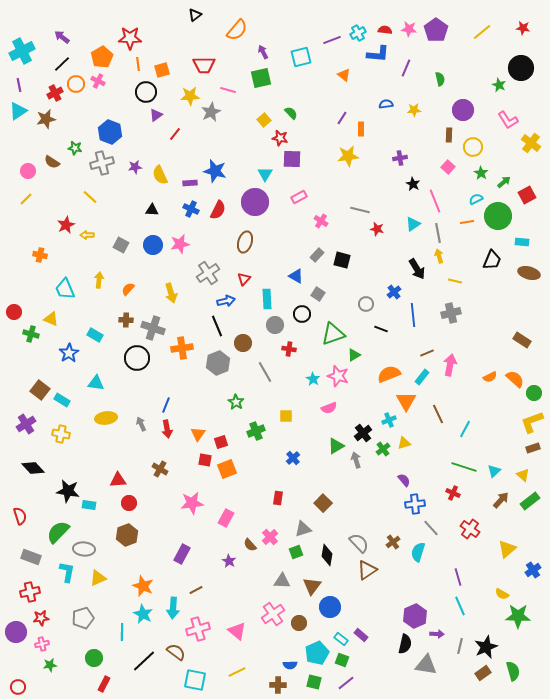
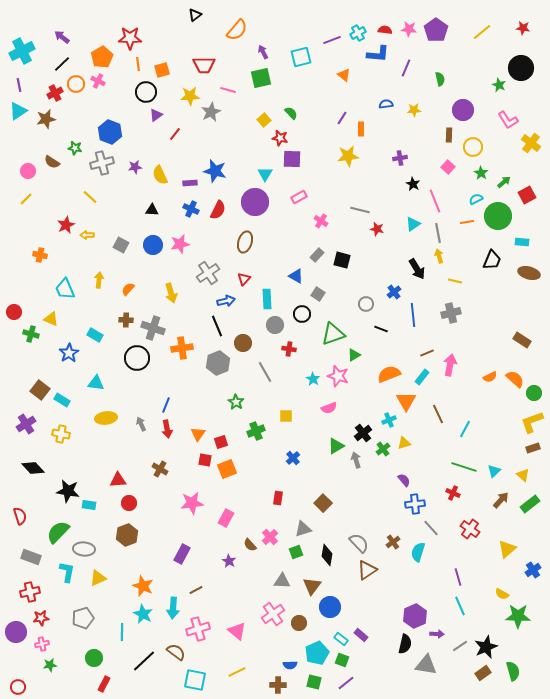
green rectangle at (530, 501): moved 3 px down
gray line at (460, 646): rotated 42 degrees clockwise
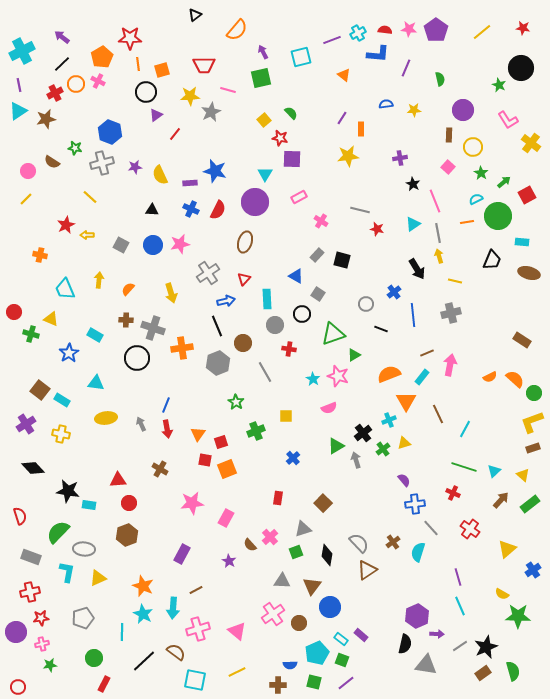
purple hexagon at (415, 616): moved 2 px right
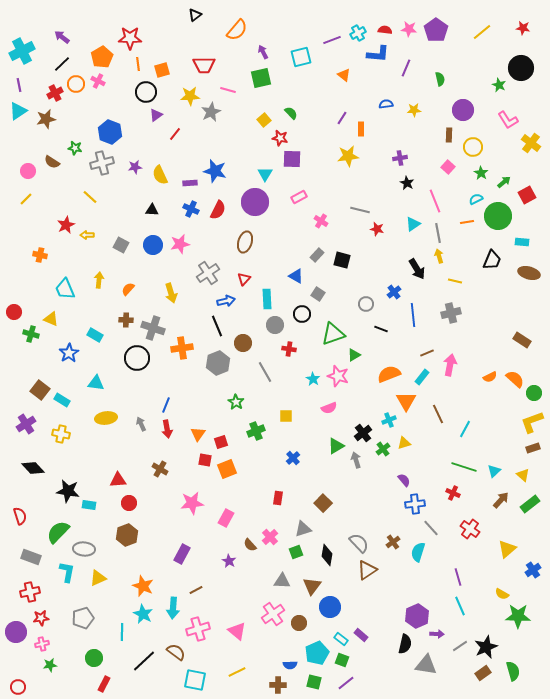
black star at (413, 184): moved 6 px left, 1 px up
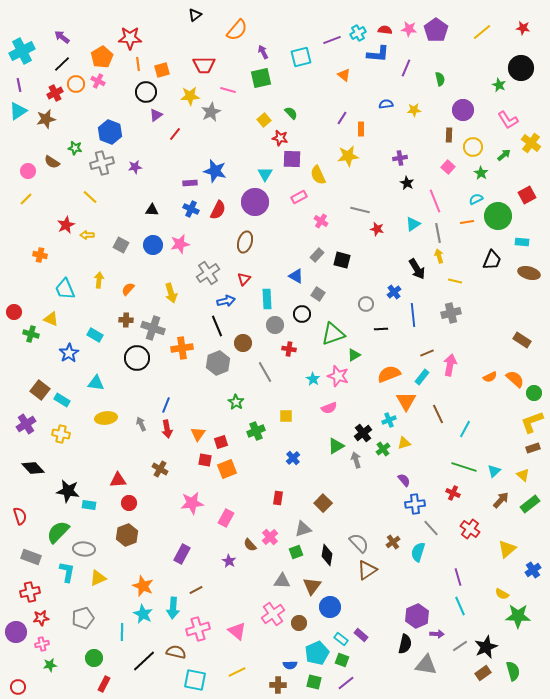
yellow semicircle at (160, 175): moved 158 px right
green arrow at (504, 182): moved 27 px up
black line at (381, 329): rotated 24 degrees counterclockwise
brown semicircle at (176, 652): rotated 24 degrees counterclockwise
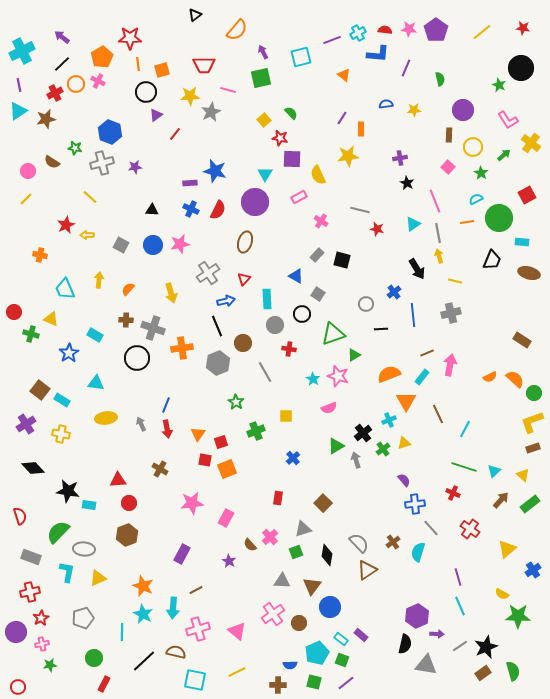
green circle at (498, 216): moved 1 px right, 2 px down
red star at (41, 618): rotated 21 degrees counterclockwise
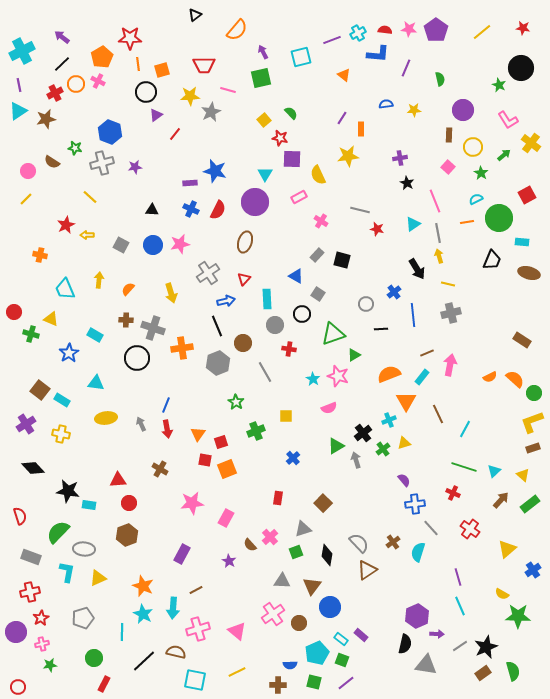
yellow line at (455, 281): moved 7 px left, 3 px down
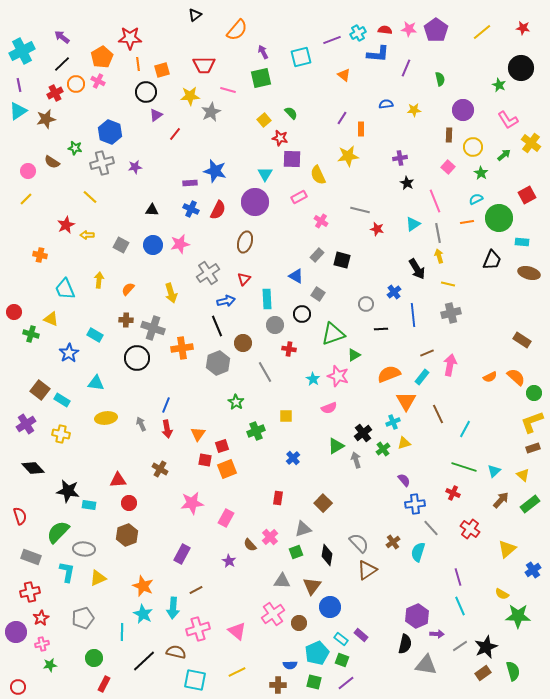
orange semicircle at (515, 379): moved 1 px right, 2 px up
cyan cross at (389, 420): moved 4 px right, 2 px down
red square at (221, 442): moved 1 px right, 4 px down
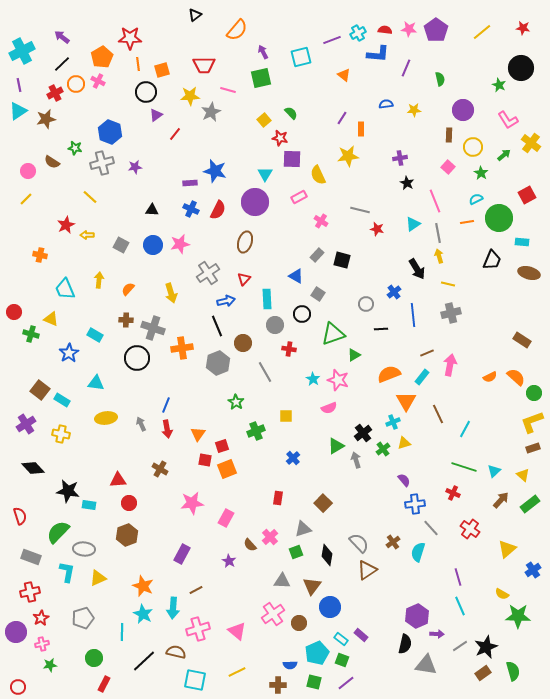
pink star at (338, 376): moved 4 px down
